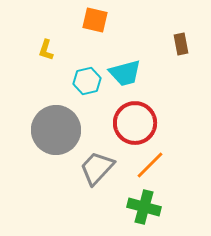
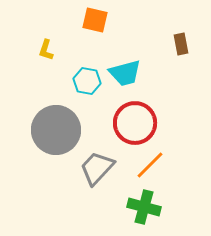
cyan hexagon: rotated 24 degrees clockwise
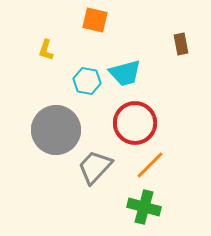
gray trapezoid: moved 2 px left, 1 px up
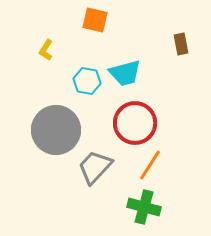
yellow L-shape: rotated 15 degrees clockwise
orange line: rotated 12 degrees counterclockwise
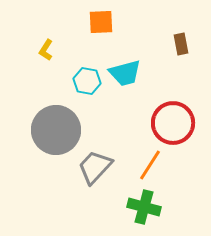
orange square: moved 6 px right, 2 px down; rotated 16 degrees counterclockwise
red circle: moved 38 px right
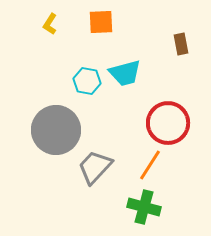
yellow L-shape: moved 4 px right, 26 px up
red circle: moved 5 px left
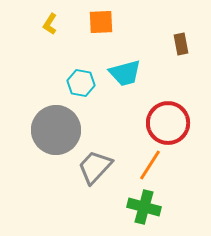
cyan hexagon: moved 6 px left, 2 px down
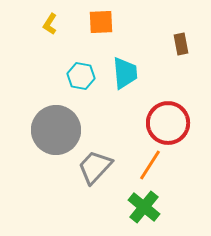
cyan trapezoid: rotated 80 degrees counterclockwise
cyan hexagon: moved 7 px up
green cross: rotated 24 degrees clockwise
